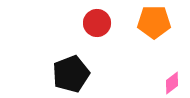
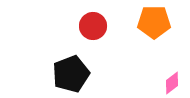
red circle: moved 4 px left, 3 px down
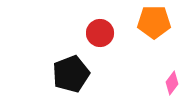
red circle: moved 7 px right, 7 px down
pink diamond: rotated 15 degrees counterclockwise
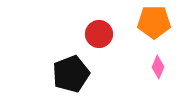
red circle: moved 1 px left, 1 px down
pink diamond: moved 14 px left, 16 px up; rotated 15 degrees counterclockwise
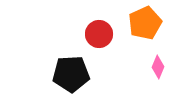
orange pentagon: moved 9 px left, 1 px down; rotated 24 degrees counterclockwise
black pentagon: rotated 18 degrees clockwise
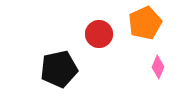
black pentagon: moved 12 px left, 5 px up; rotated 9 degrees counterclockwise
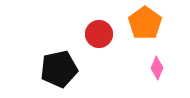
orange pentagon: rotated 12 degrees counterclockwise
pink diamond: moved 1 px left, 1 px down
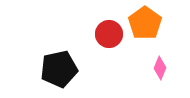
red circle: moved 10 px right
pink diamond: moved 3 px right
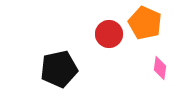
orange pentagon: rotated 12 degrees counterclockwise
pink diamond: rotated 15 degrees counterclockwise
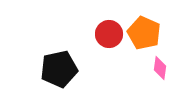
orange pentagon: moved 1 px left, 10 px down
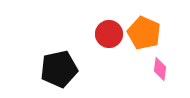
pink diamond: moved 1 px down
